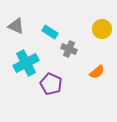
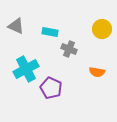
cyan rectangle: rotated 21 degrees counterclockwise
cyan cross: moved 6 px down
orange semicircle: rotated 49 degrees clockwise
purple pentagon: moved 4 px down
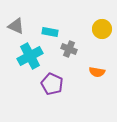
cyan cross: moved 4 px right, 13 px up
purple pentagon: moved 1 px right, 4 px up
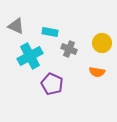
yellow circle: moved 14 px down
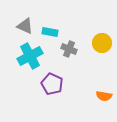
gray triangle: moved 9 px right
orange semicircle: moved 7 px right, 24 px down
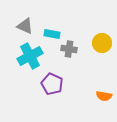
cyan rectangle: moved 2 px right, 2 px down
gray cross: rotated 14 degrees counterclockwise
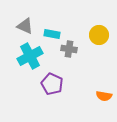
yellow circle: moved 3 px left, 8 px up
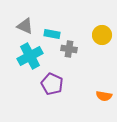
yellow circle: moved 3 px right
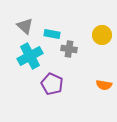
gray triangle: rotated 18 degrees clockwise
orange semicircle: moved 11 px up
